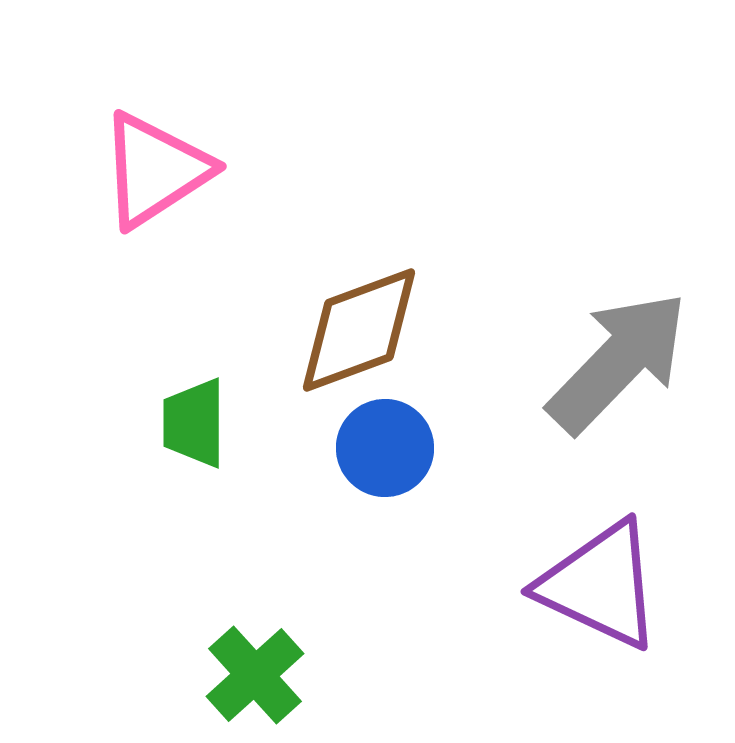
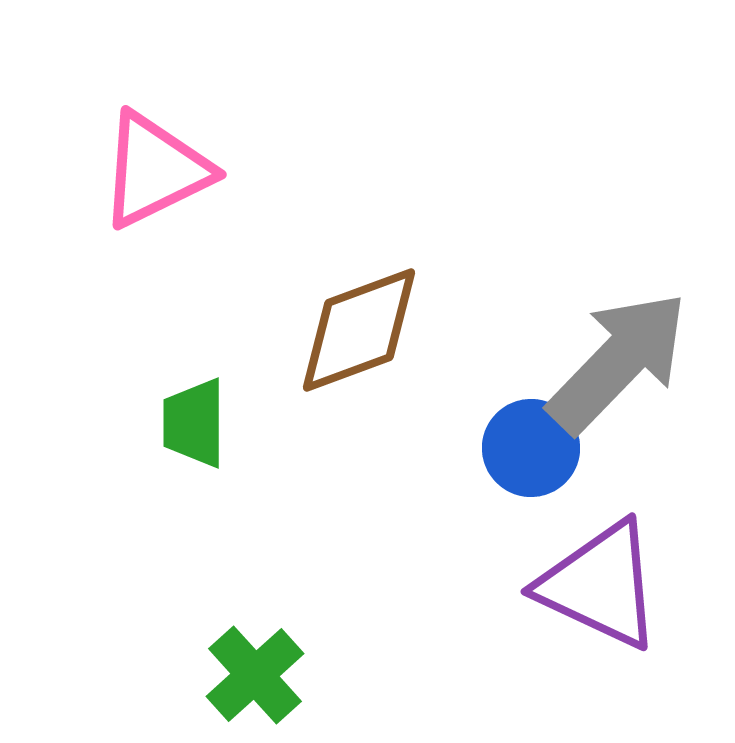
pink triangle: rotated 7 degrees clockwise
blue circle: moved 146 px right
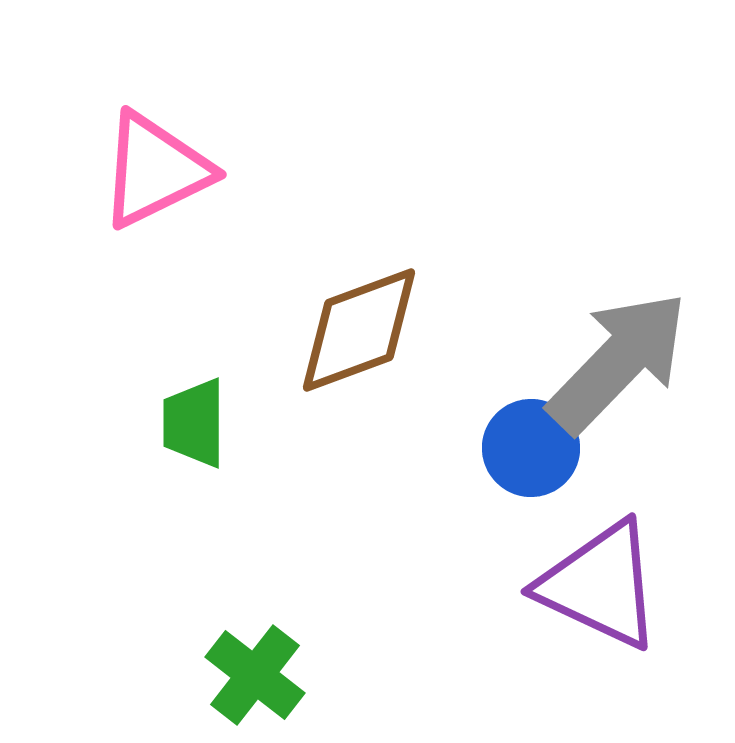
green cross: rotated 10 degrees counterclockwise
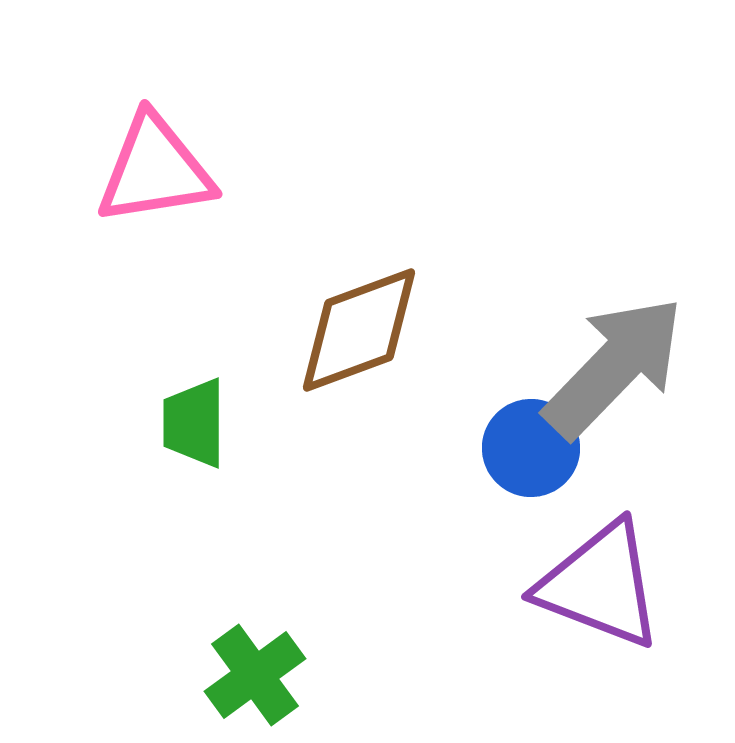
pink triangle: rotated 17 degrees clockwise
gray arrow: moved 4 px left, 5 px down
purple triangle: rotated 4 degrees counterclockwise
green cross: rotated 16 degrees clockwise
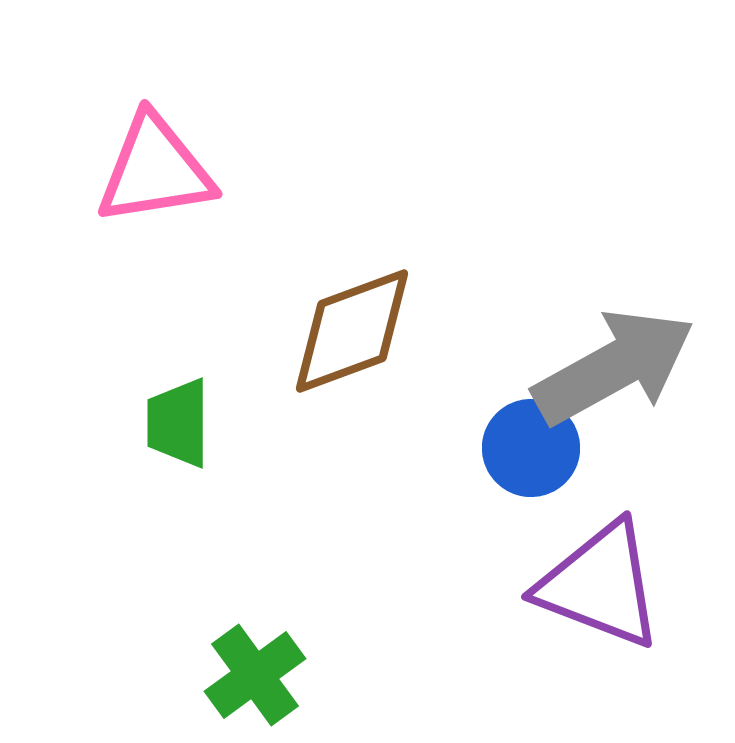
brown diamond: moved 7 px left, 1 px down
gray arrow: rotated 17 degrees clockwise
green trapezoid: moved 16 px left
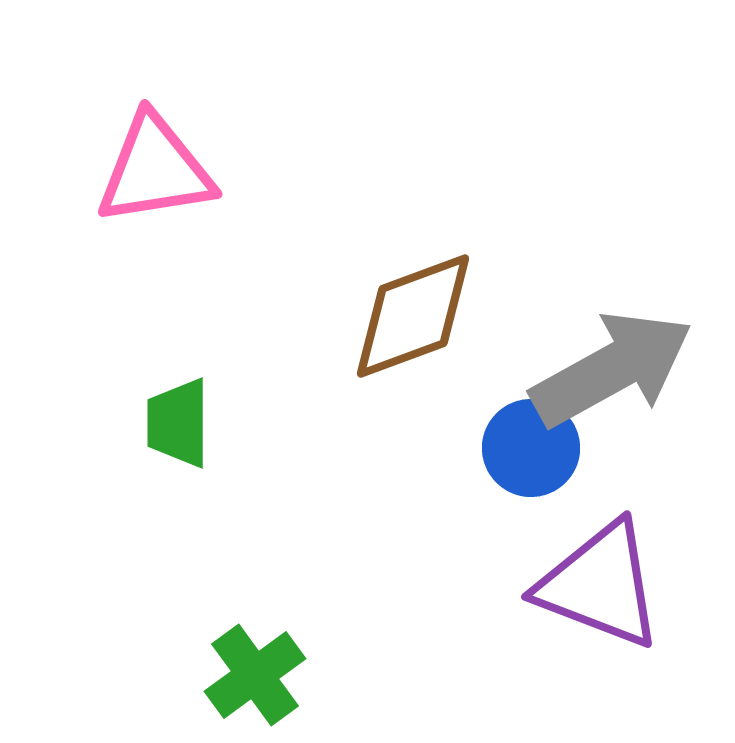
brown diamond: moved 61 px right, 15 px up
gray arrow: moved 2 px left, 2 px down
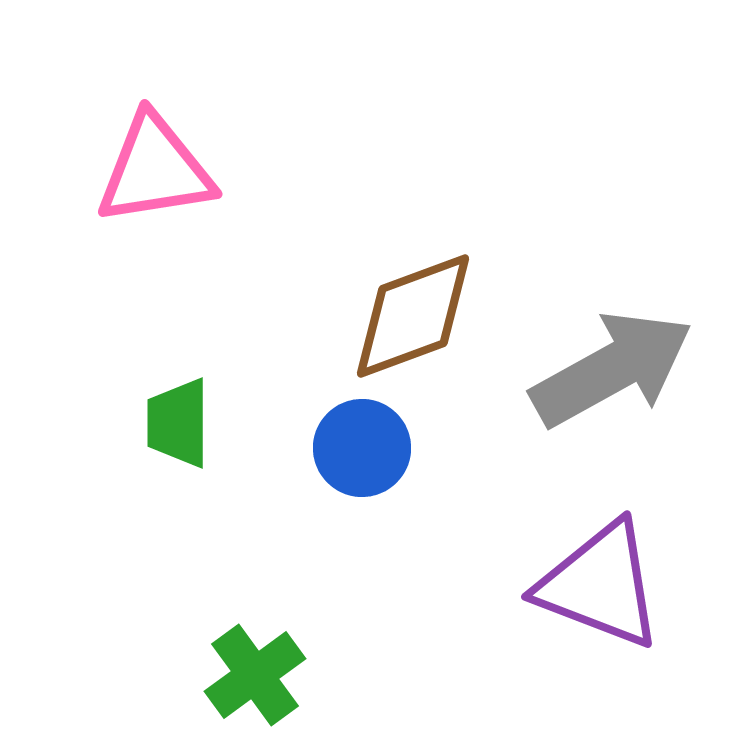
blue circle: moved 169 px left
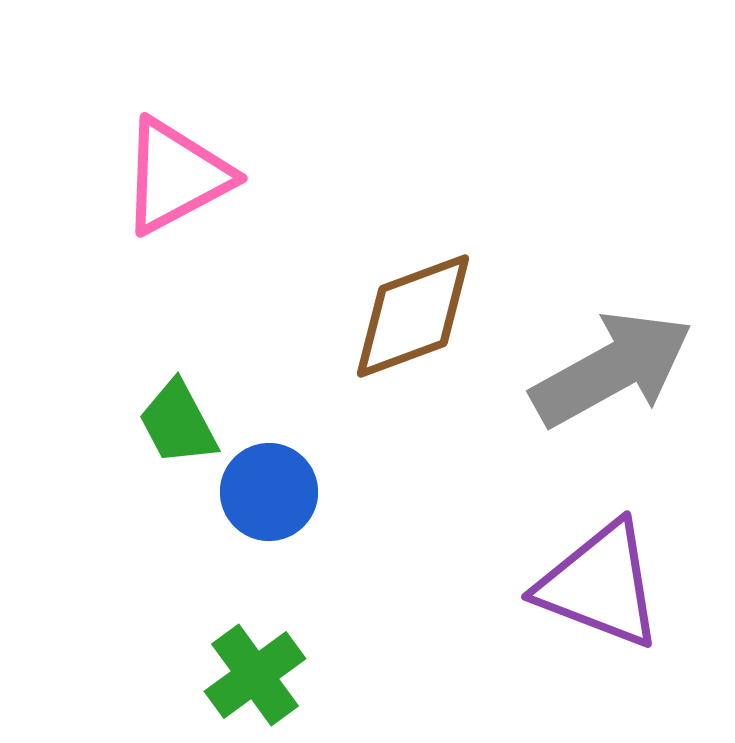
pink triangle: moved 21 px right, 6 px down; rotated 19 degrees counterclockwise
green trapezoid: rotated 28 degrees counterclockwise
blue circle: moved 93 px left, 44 px down
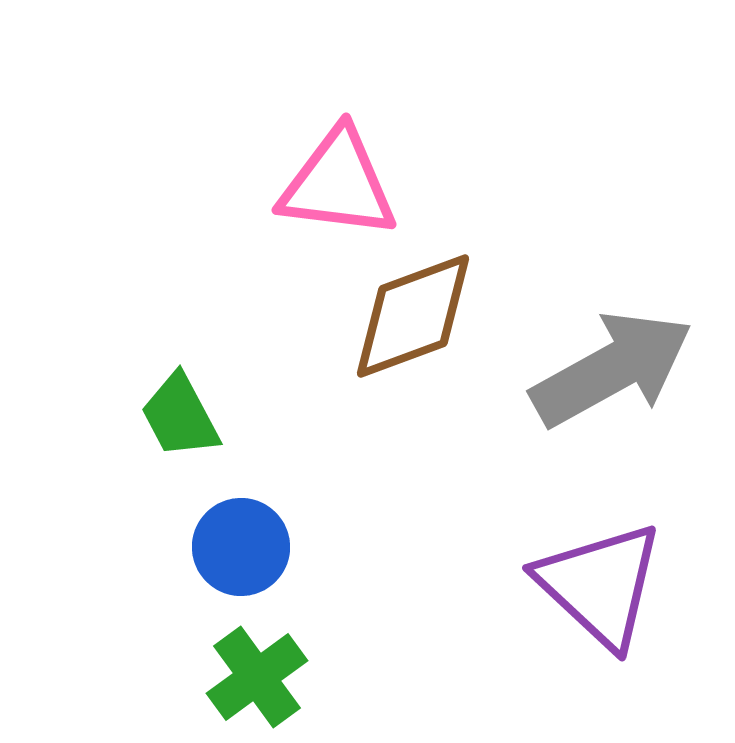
pink triangle: moved 162 px right, 8 px down; rotated 35 degrees clockwise
green trapezoid: moved 2 px right, 7 px up
blue circle: moved 28 px left, 55 px down
purple triangle: rotated 22 degrees clockwise
green cross: moved 2 px right, 2 px down
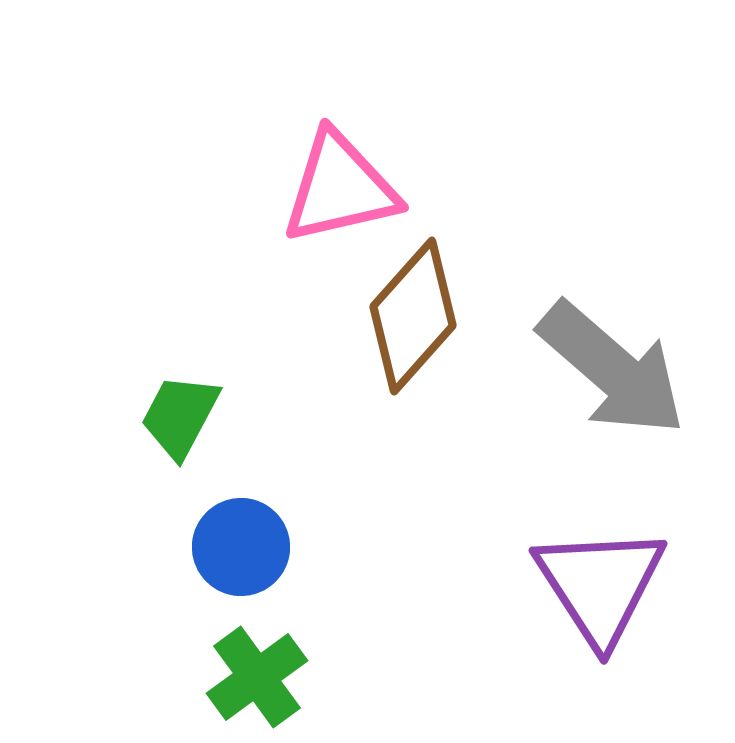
pink triangle: moved 2 px right, 4 px down; rotated 20 degrees counterclockwise
brown diamond: rotated 28 degrees counterclockwise
gray arrow: rotated 70 degrees clockwise
green trapezoid: rotated 56 degrees clockwise
purple triangle: rotated 14 degrees clockwise
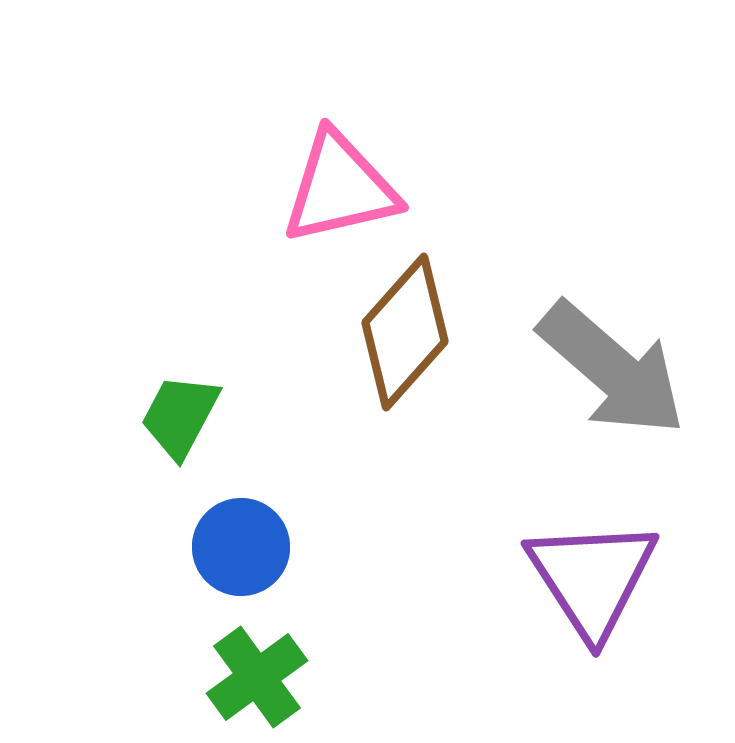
brown diamond: moved 8 px left, 16 px down
purple triangle: moved 8 px left, 7 px up
